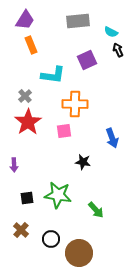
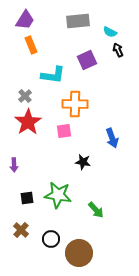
cyan semicircle: moved 1 px left
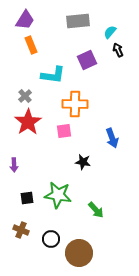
cyan semicircle: rotated 104 degrees clockwise
brown cross: rotated 21 degrees counterclockwise
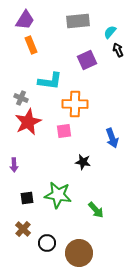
cyan L-shape: moved 3 px left, 6 px down
gray cross: moved 4 px left, 2 px down; rotated 24 degrees counterclockwise
red star: rotated 8 degrees clockwise
brown cross: moved 2 px right, 1 px up; rotated 21 degrees clockwise
black circle: moved 4 px left, 4 px down
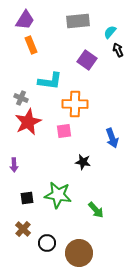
purple square: rotated 30 degrees counterclockwise
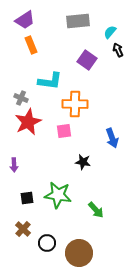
purple trapezoid: rotated 25 degrees clockwise
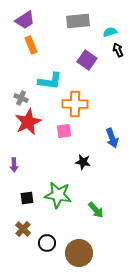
cyan semicircle: rotated 32 degrees clockwise
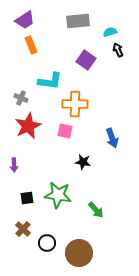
purple square: moved 1 px left
red star: moved 4 px down
pink square: moved 1 px right; rotated 21 degrees clockwise
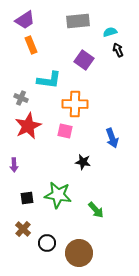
purple square: moved 2 px left
cyan L-shape: moved 1 px left, 1 px up
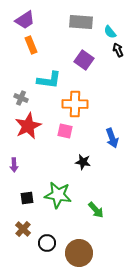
gray rectangle: moved 3 px right, 1 px down; rotated 10 degrees clockwise
cyan semicircle: rotated 112 degrees counterclockwise
